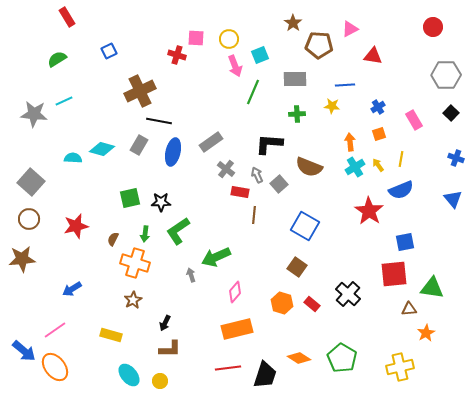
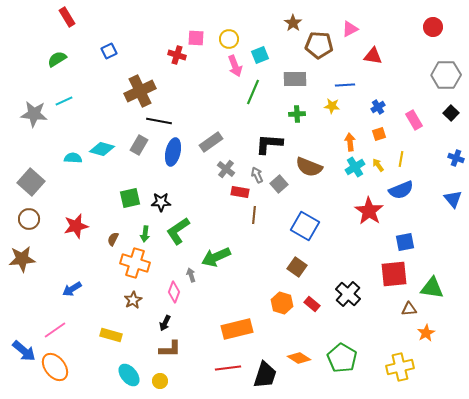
pink diamond at (235, 292): moved 61 px left; rotated 20 degrees counterclockwise
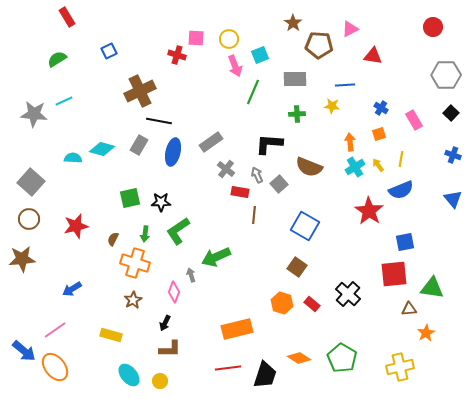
blue cross at (378, 107): moved 3 px right, 1 px down; rotated 24 degrees counterclockwise
blue cross at (456, 158): moved 3 px left, 3 px up
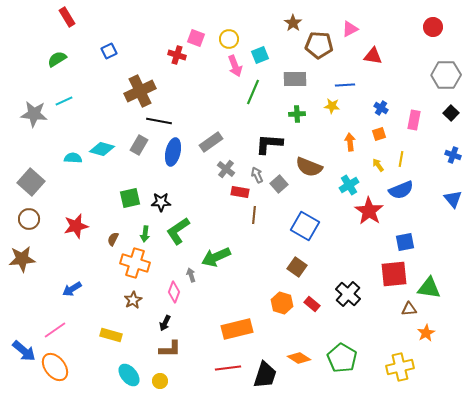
pink square at (196, 38): rotated 18 degrees clockwise
pink rectangle at (414, 120): rotated 42 degrees clockwise
cyan cross at (355, 167): moved 6 px left, 18 px down
green triangle at (432, 288): moved 3 px left
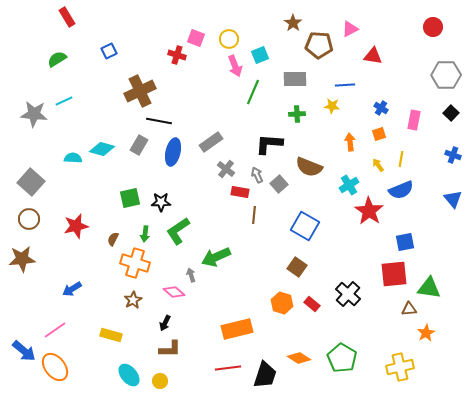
pink diamond at (174, 292): rotated 70 degrees counterclockwise
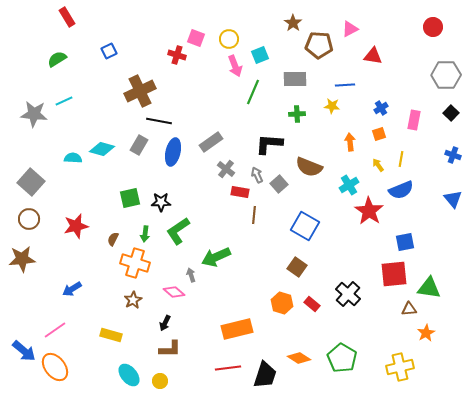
blue cross at (381, 108): rotated 24 degrees clockwise
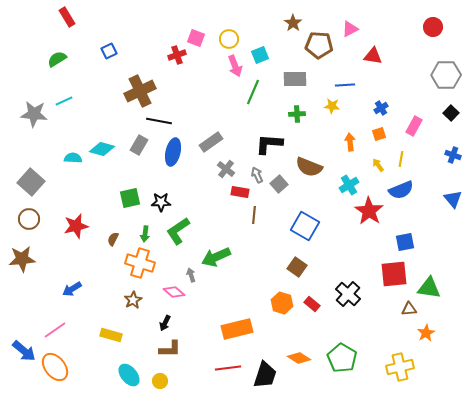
red cross at (177, 55): rotated 36 degrees counterclockwise
pink rectangle at (414, 120): moved 6 px down; rotated 18 degrees clockwise
orange cross at (135, 263): moved 5 px right
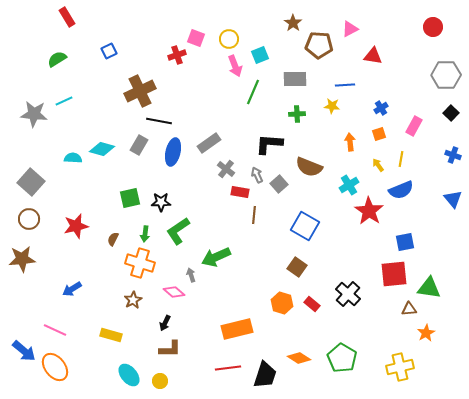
gray rectangle at (211, 142): moved 2 px left, 1 px down
pink line at (55, 330): rotated 60 degrees clockwise
